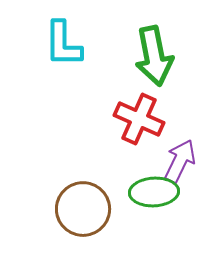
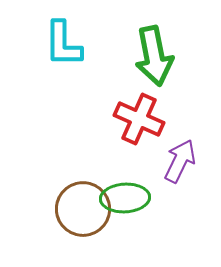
green ellipse: moved 29 px left, 6 px down
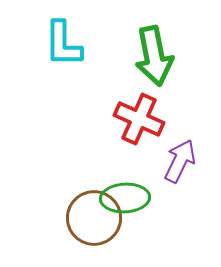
brown circle: moved 11 px right, 9 px down
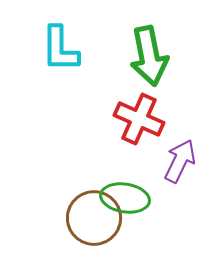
cyan L-shape: moved 3 px left, 5 px down
green arrow: moved 5 px left
green ellipse: rotated 12 degrees clockwise
